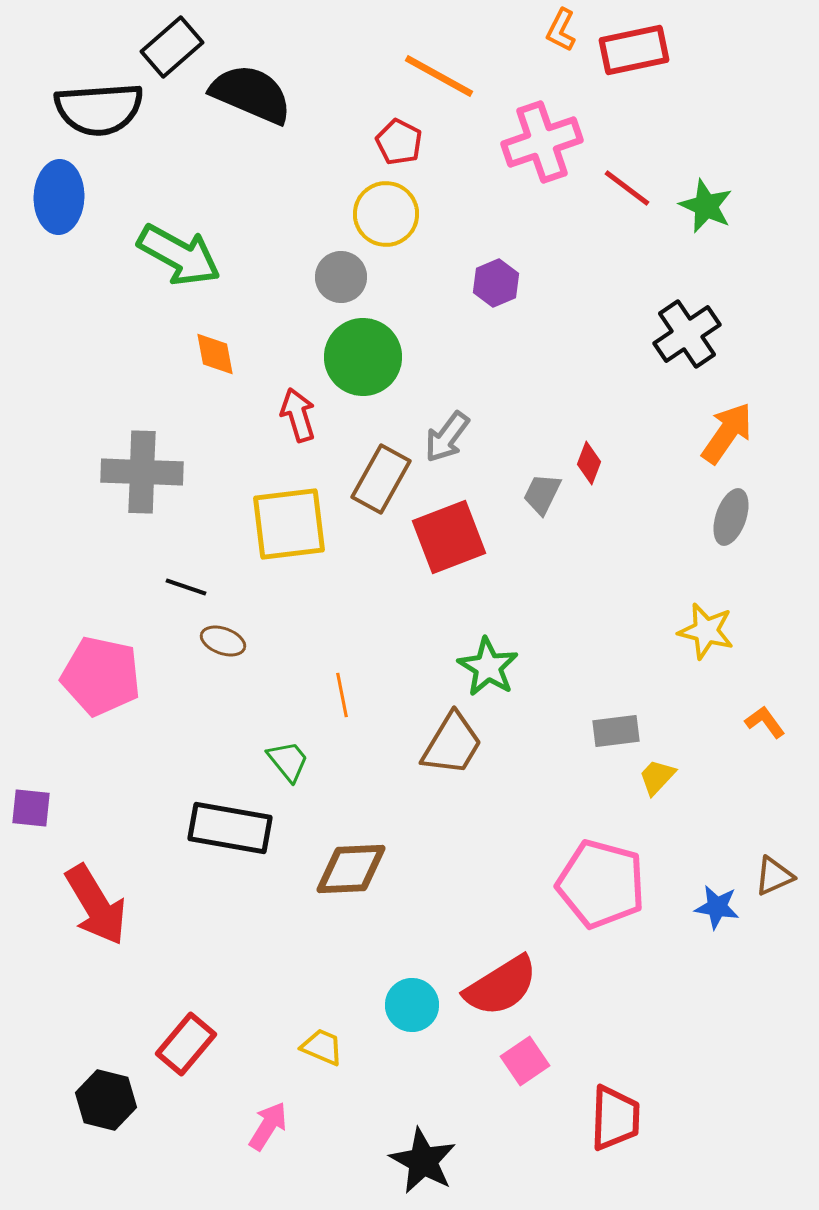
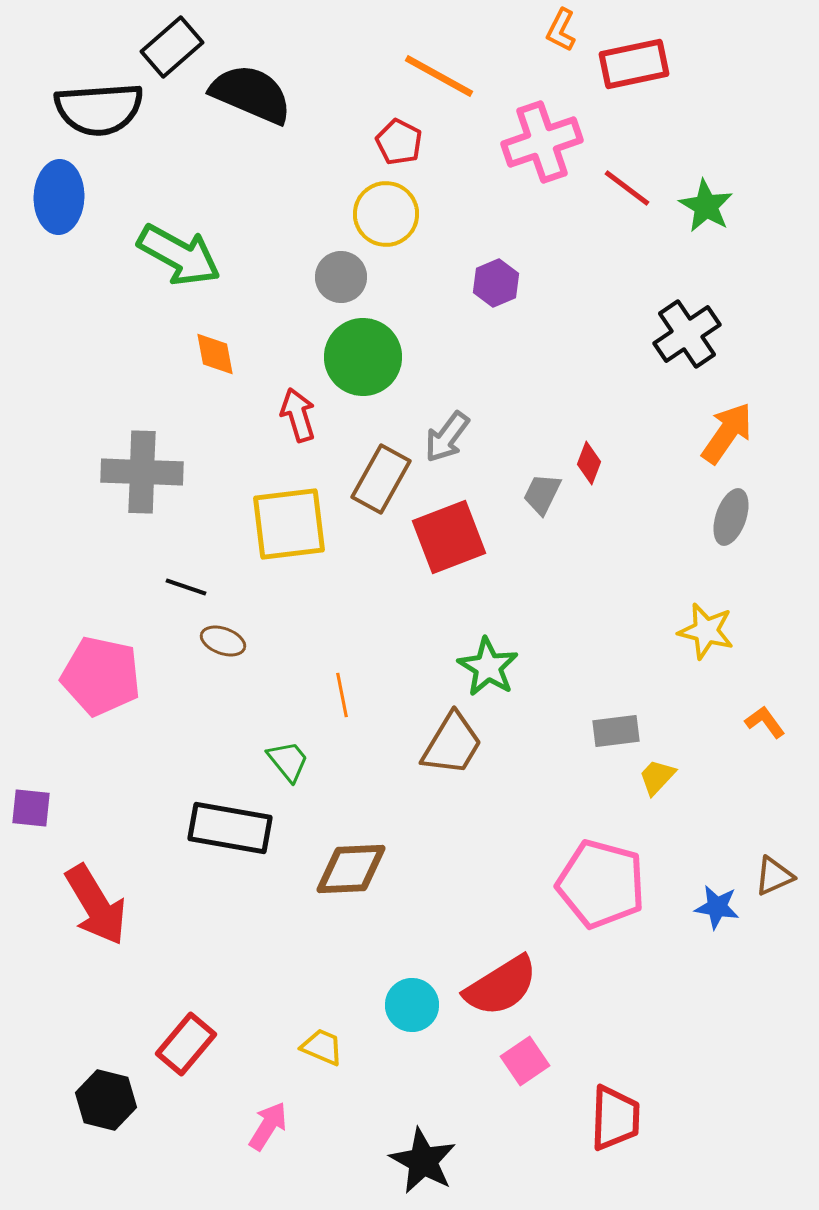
red rectangle at (634, 50): moved 14 px down
green star at (706, 206): rotated 6 degrees clockwise
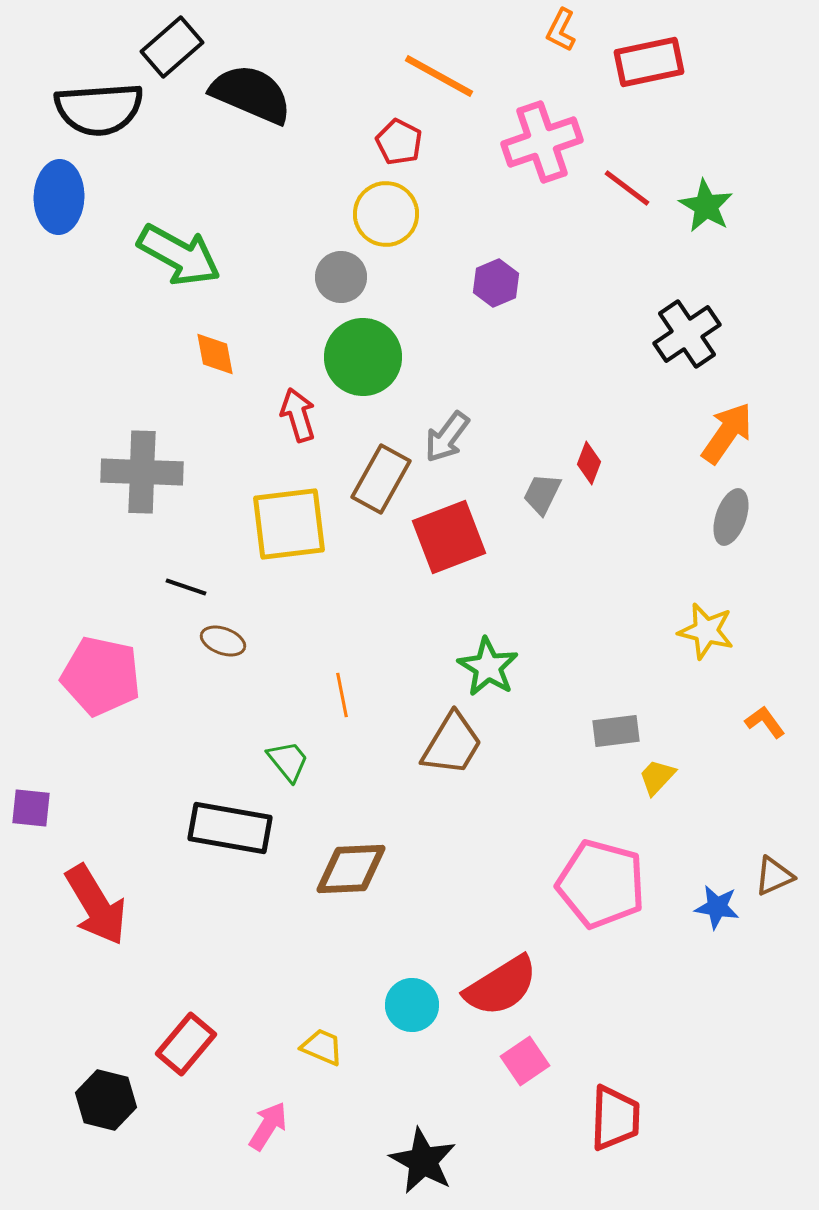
red rectangle at (634, 64): moved 15 px right, 2 px up
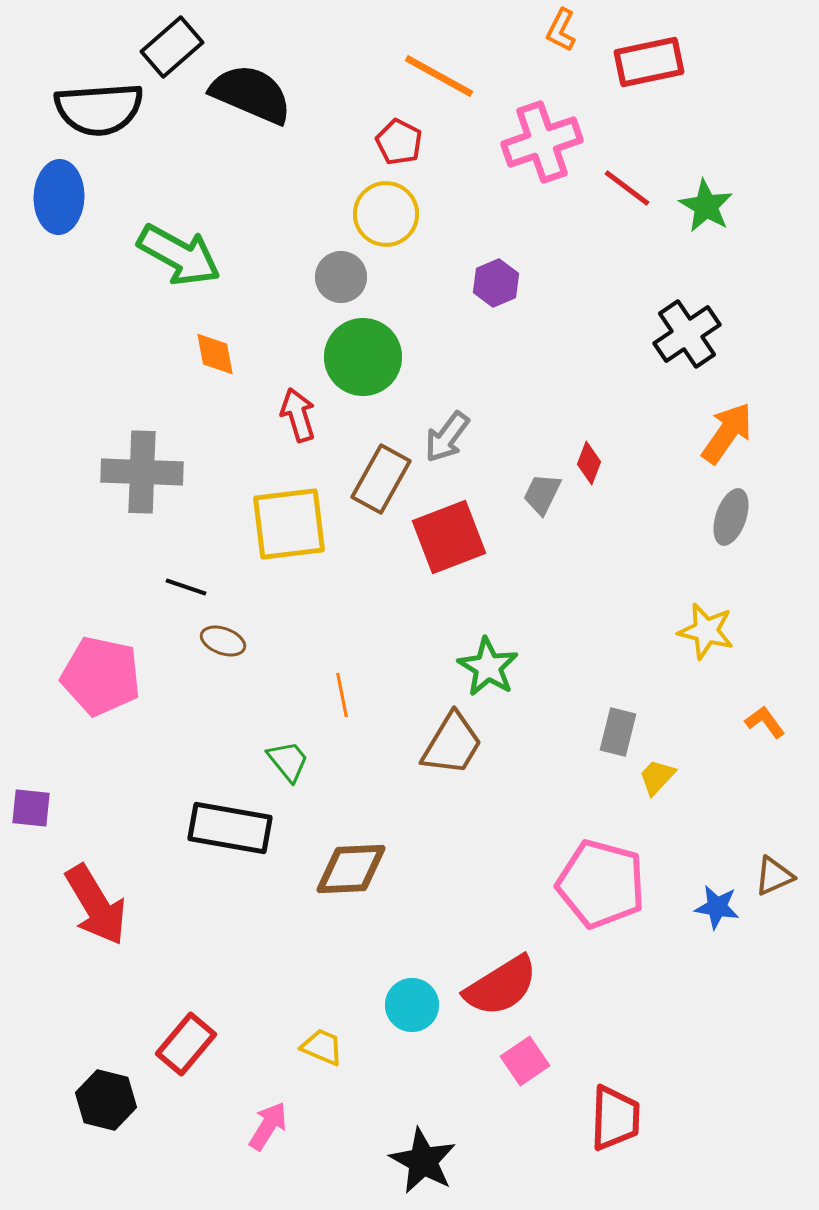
gray rectangle at (616, 731): moved 2 px right, 1 px down; rotated 69 degrees counterclockwise
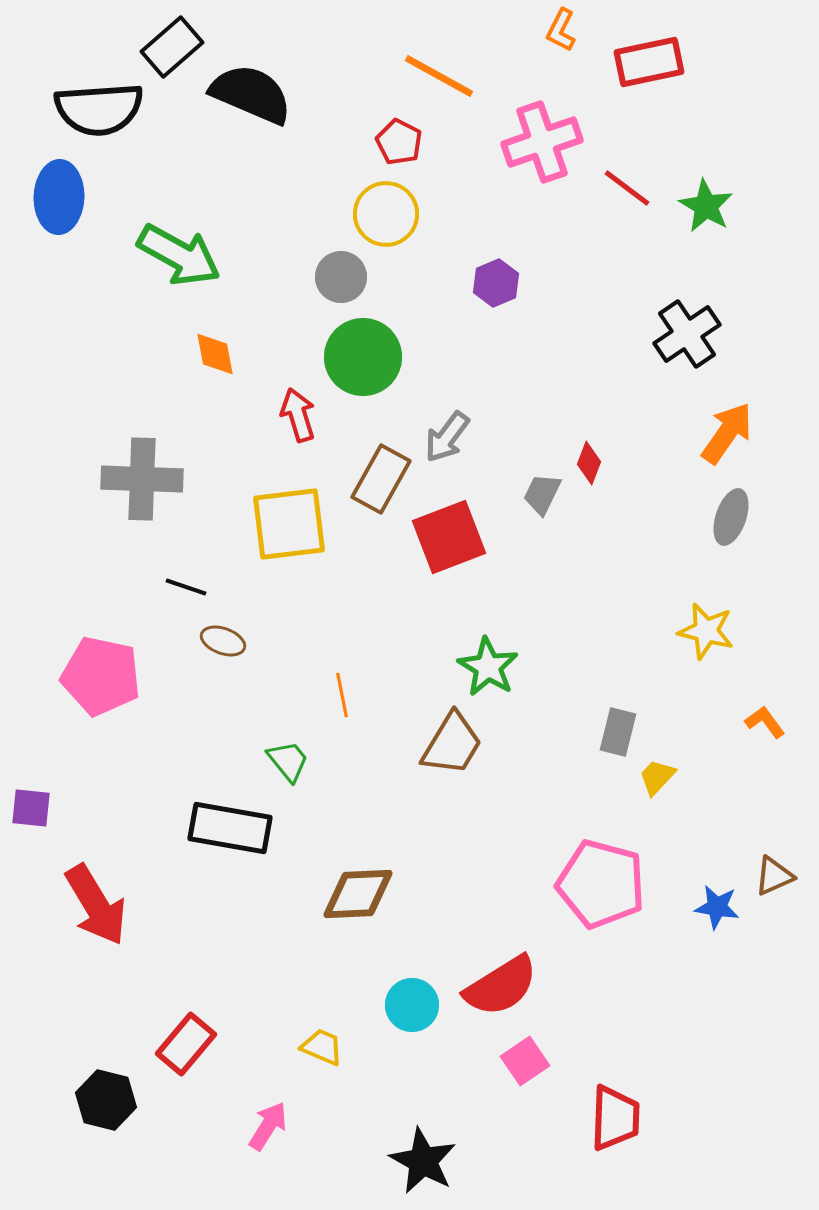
gray cross at (142, 472): moved 7 px down
brown diamond at (351, 869): moved 7 px right, 25 px down
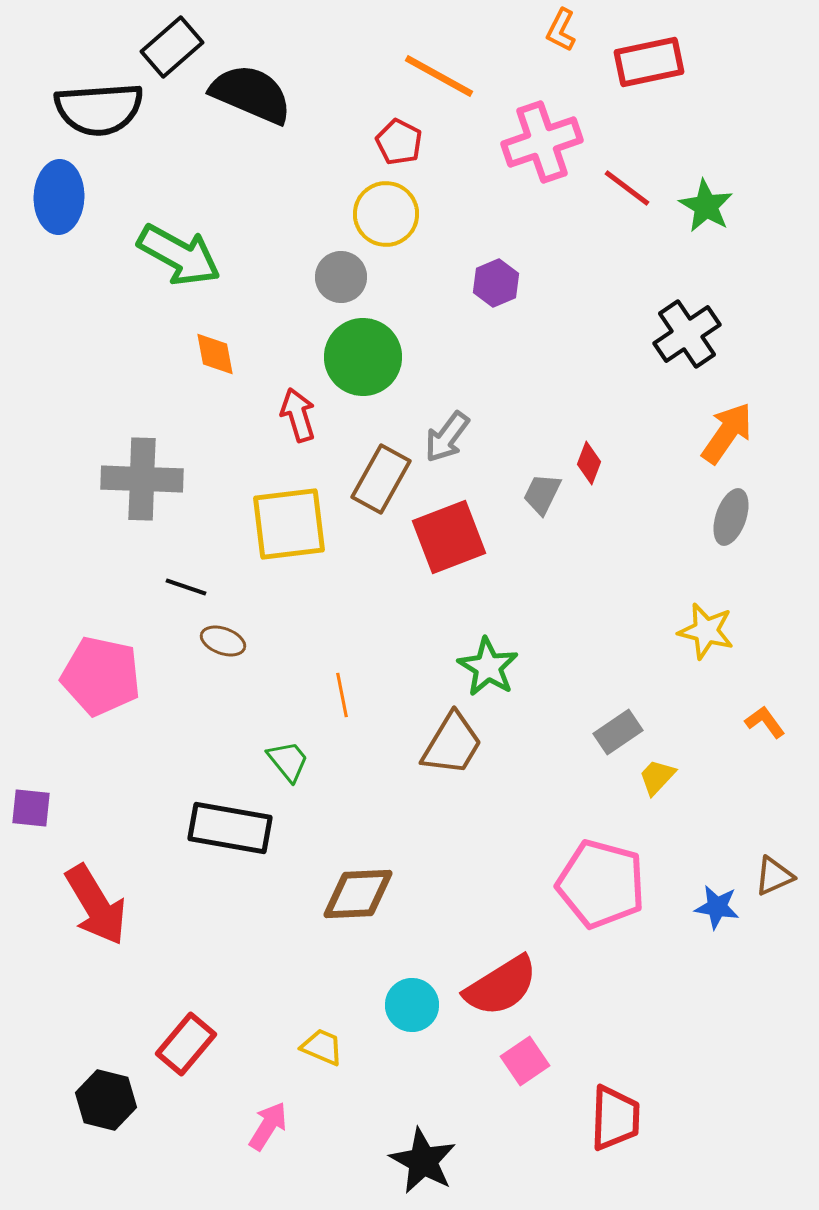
gray rectangle at (618, 732): rotated 42 degrees clockwise
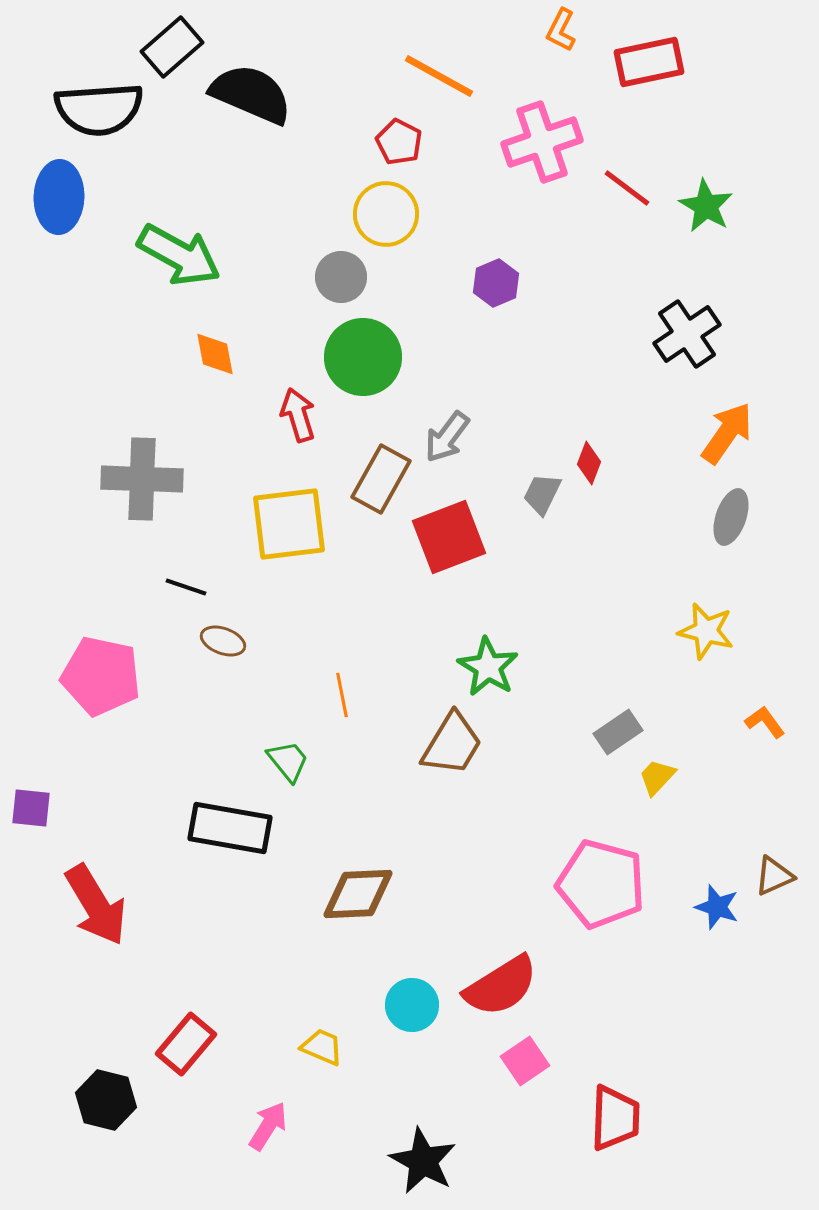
blue star at (717, 907): rotated 9 degrees clockwise
